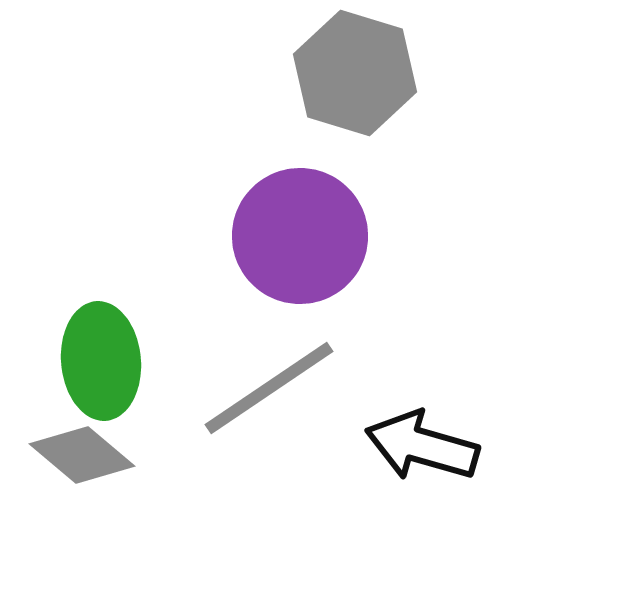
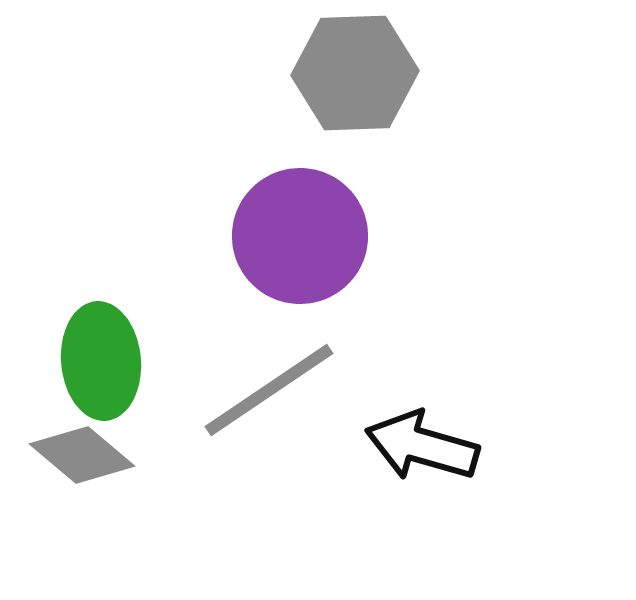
gray hexagon: rotated 19 degrees counterclockwise
gray line: moved 2 px down
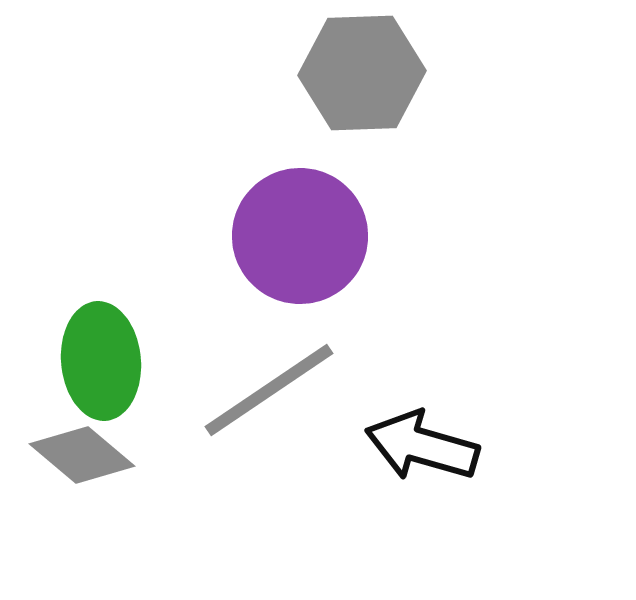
gray hexagon: moved 7 px right
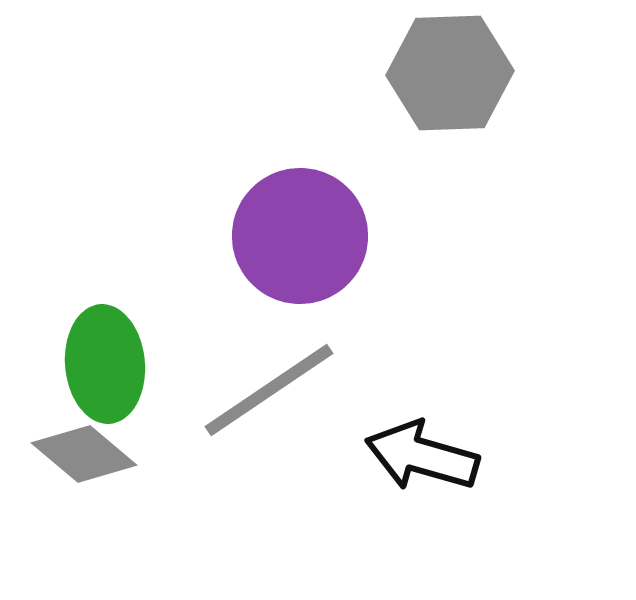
gray hexagon: moved 88 px right
green ellipse: moved 4 px right, 3 px down
black arrow: moved 10 px down
gray diamond: moved 2 px right, 1 px up
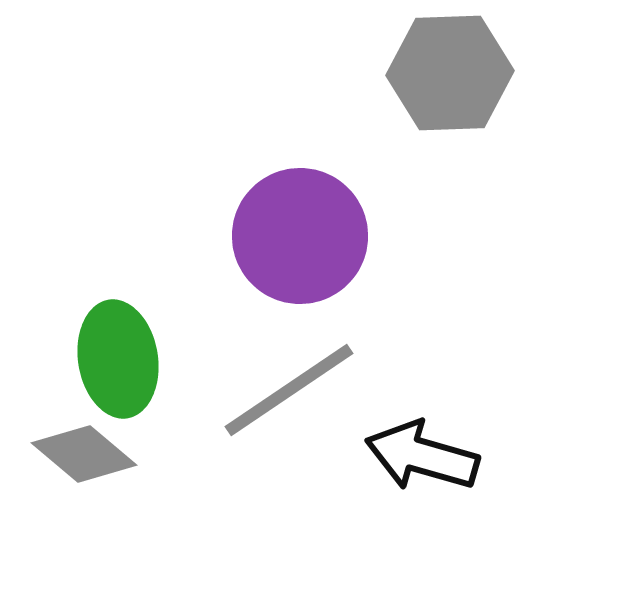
green ellipse: moved 13 px right, 5 px up; rotated 4 degrees counterclockwise
gray line: moved 20 px right
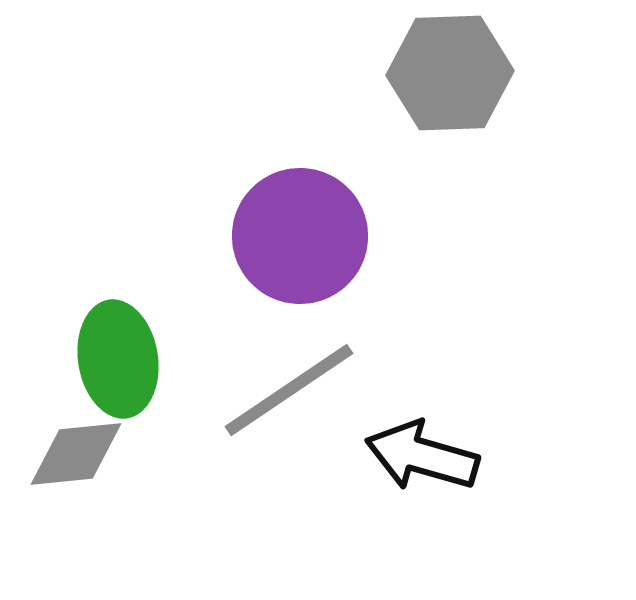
gray diamond: moved 8 px left; rotated 46 degrees counterclockwise
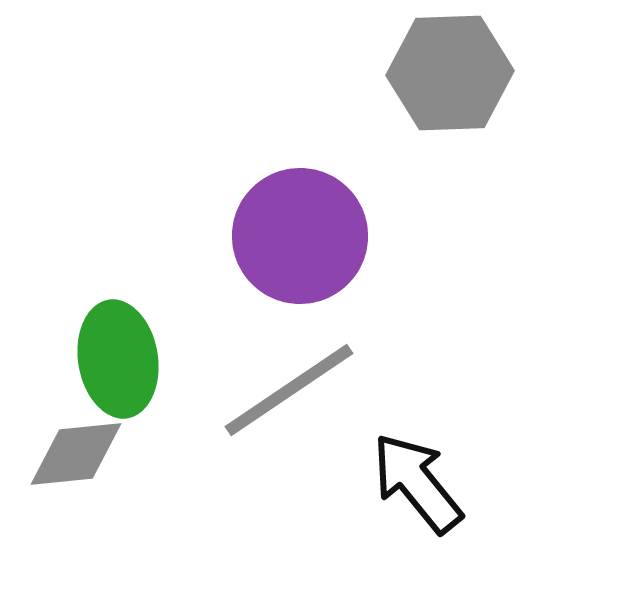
black arrow: moved 5 px left, 27 px down; rotated 35 degrees clockwise
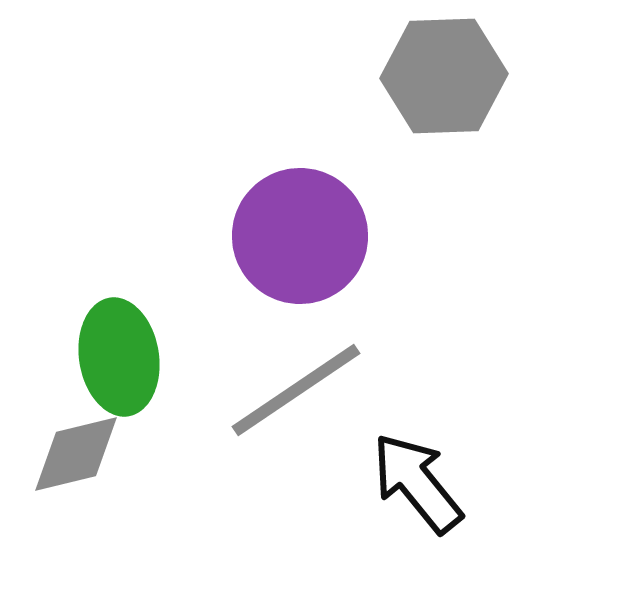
gray hexagon: moved 6 px left, 3 px down
green ellipse: moved 1 px right, 2 px up
gray line: moved 7 px right
gray diamond: rotated 8 degrees counterclockwise
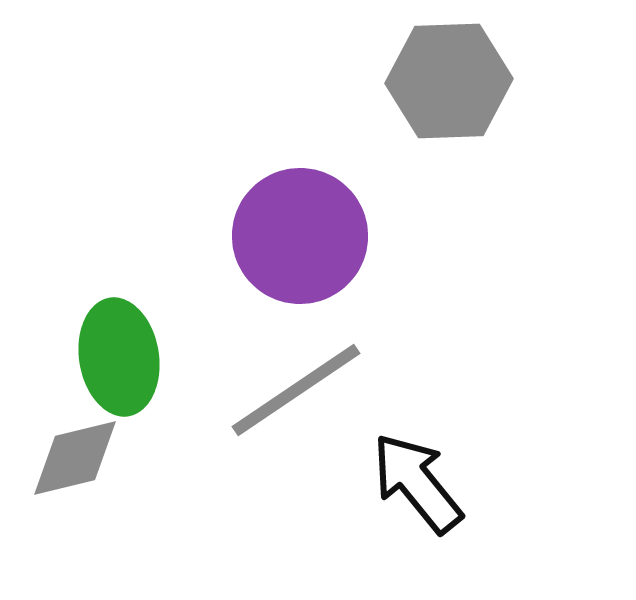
gray hexagon: moved 5 px right, 5 px down
gray diamond: moved 1 px left, 4 px down
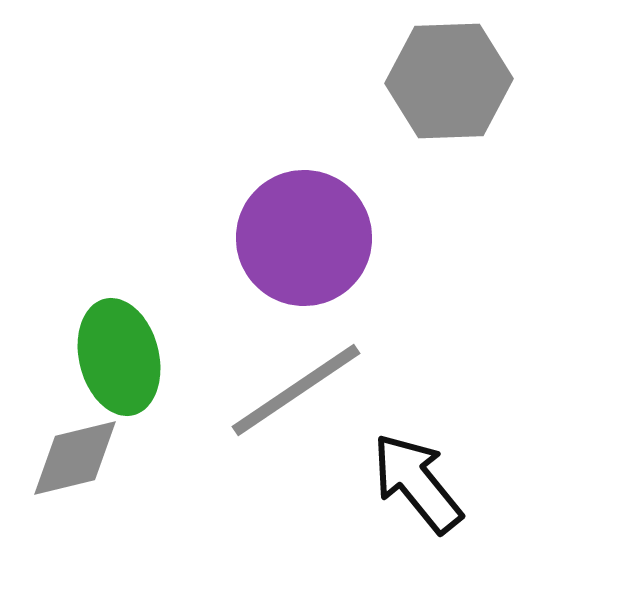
purple circle: moved 4 px right, 2 px down
green ellipse: rotated 5 degrees counterclockwise
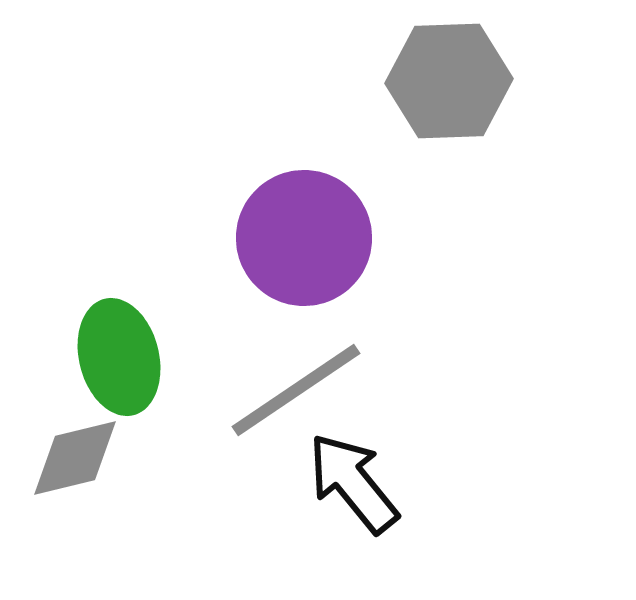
black arrow: moved 64 px left
